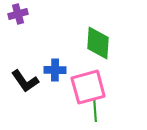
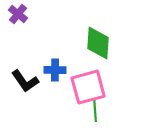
purple cross: rotated 36 degrees counterclockwise
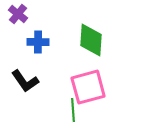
green diamond: moved 7 px left, 3 px up
blue cross: moved 17 px left, 28 px up
green line: moved 22 px left
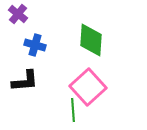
blue cross: moved 3 px left, 3 px down; rotated 15 degrees clockwise
black L-shape: rotated 60 degrees counterclockwise
pink square: rotated 27 degrees counterclockwise
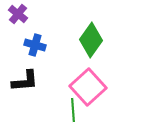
green diamond: rotated 32 degrees clockwise
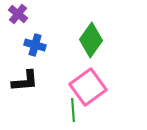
pink square: rotated 6 degrees clockwise
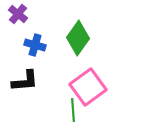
green diamond: moved 13 px left, 2 px up
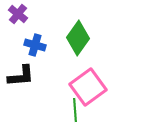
black L-shape: moved 4 px left, 5 px up
green line: moved 2 px right
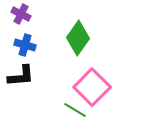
purple cross: moved 3 px right; rotated 12 degrees counterclockwise
blue cross: moved 10 px left
pink square: moved 4 px right; rotated 9 degrees counterclockwise
green line: rotated 55 degrees counterclockwise
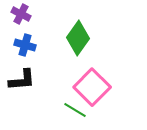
black L-shape: moved 1 px right, 4 px down
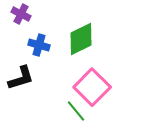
green diamond: moved 3 px right, 1 px down; rotated 28 degrees clockwise
blue cross: moved 14 px right
black L-shape: moved 1 px left, 2 px up; rotated 12 degrees counterclockwise
green line: moved 1 px right, 1 px down; rotated 20 degrees clockwise
